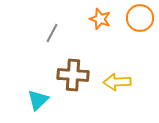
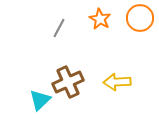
orange star: rotated 10 degrees clockwise
gray line: moved 7 px right, 5 px up
brown cross: moved 5 px left, 7 px down; rotated 28 degrees counterclockwise
cyan triangle: moved 2 px right
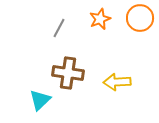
orange star: rotated 20 degrees clockwise
brown cross: moved 9 px up; rotated 32 degrees clockwise
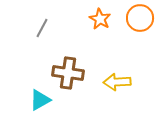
orange star: rotated 20 degrees counterclockwise
gray line: moved 17 px left
cyan triangle: rotated 15 degrees clockwise
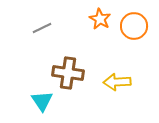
orange circle: moved 6 px left, 8 px down
gray line: rotated 36 degrees clockwise
cyan triangle: moved 2 px right, 1 px down; rotated 35 degrees counterclockwise
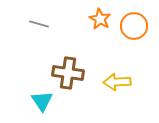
gray line: moved 3 px left, 4 px up; rotated 42 degrees clockwise
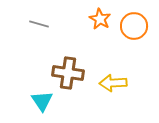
yellow arrow: moved 4 px left, 1 px down
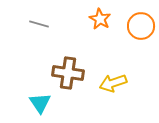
orange circle: moved 7 px right
yellow arrow: rotated 16 degrees counterclockwise
cyan triangle: moved 2 px left, 2 px down
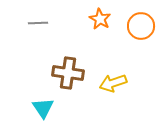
gray line: moved 1 px left, 1 px up; rotated 18 degrees counterclockwise
cyan triangle: moved 3 px right, 5 px down
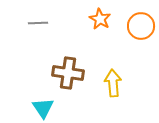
yellow arrow: rotated 104 degrees clockwise
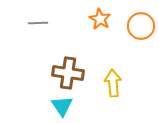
cyan triangle: moved 19 px right, 2 px up
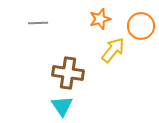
orange star: rotated 25 degrees clockwise
yellow arrow: moved 33 px up; rotated 44 degrees clockwise
